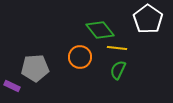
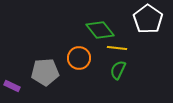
orange circle: moved 1 px left, 1 px down
gray pentagon: moved 10 px right, 4 px down
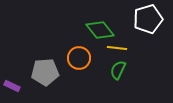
white pentagon: rotated 20 degrees clockwise
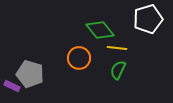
gray pentagon: moved 15 px left, 2 px down; rotated 20 degrees clockwise
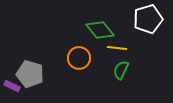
green semicircle: moved 3 px right
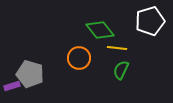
white pentagon: moved 2 px right, 2 px down
purple rectangle: rotated 42 degrees counterclockwise
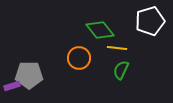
gray pentagon: moved 1 px left, 1 px down; rotated 16 degrees counterclockwise
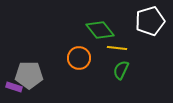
purple rectangle: moved 2 px right, 1 px down; rotated 35 degrees clockwise
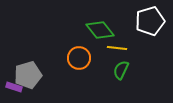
gray pentagon: moved 1 px left; rotated 16 degrees counterclockwise
